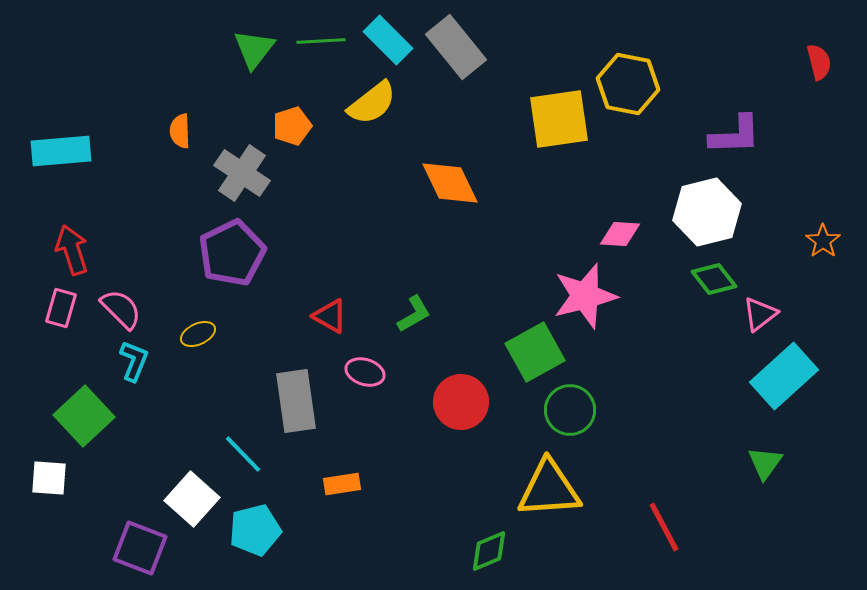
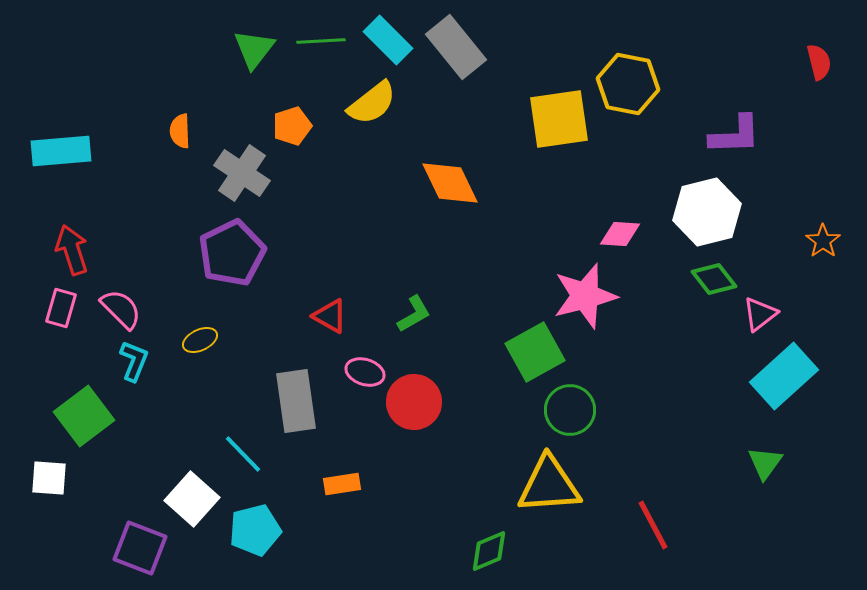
yellow ellipse at (198, 334): moved 2 px right, 6 px down
red circle at (461, 402): moved 47 px left
green square at (84, 416): rotated 6 degrees clockwise
yellow triangle at (549, 489): moved 4 px up
red line at (664, 527): moved 11 px left, 2 px up
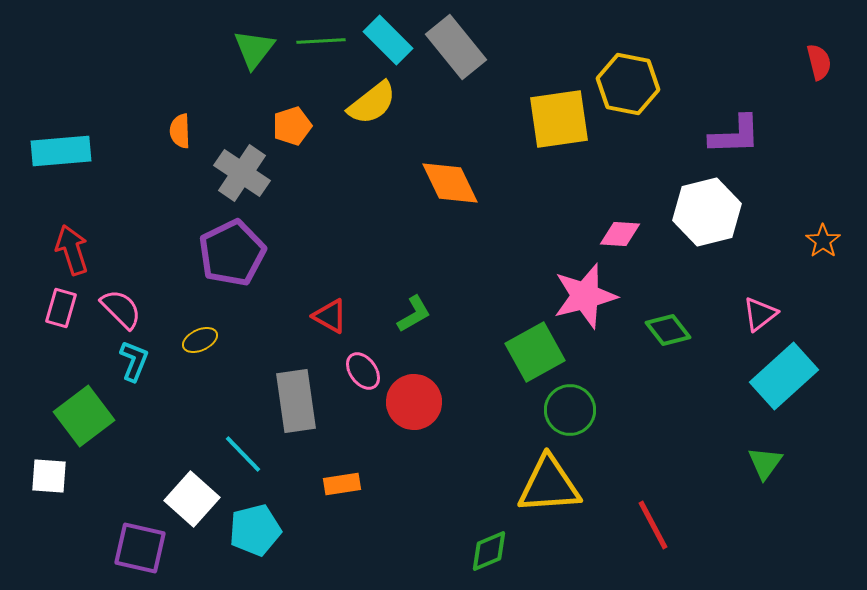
green diamond at (714, 279): moved 46 px left, 51 px down
pink ellipse at (365, 372): moved 2 px left, 1 px up; rotated 36 degrees clockwise
white square at (49, 478): moved 2 px up
purple square at (140, 548): rotated 8 degrees counterclockwise
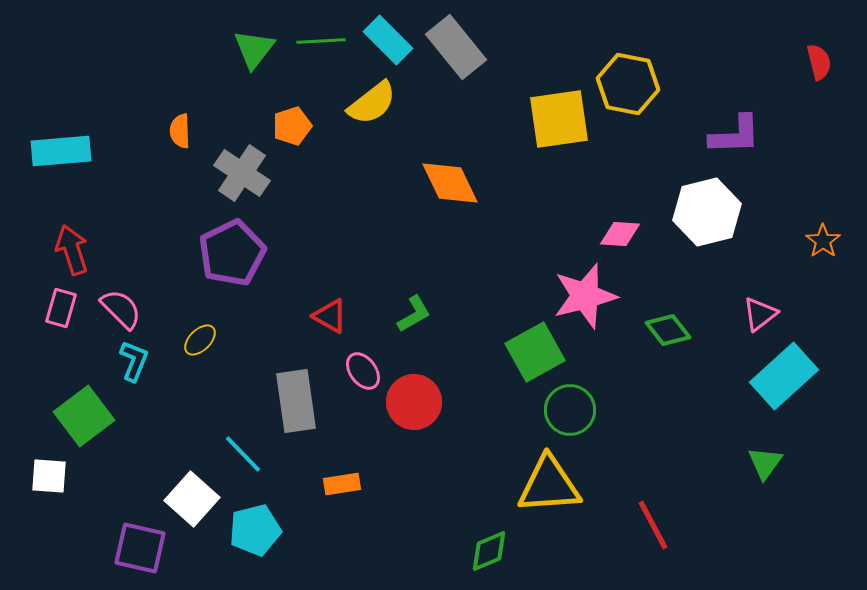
yellow ellipse at (200, 340): rotated 20 degrees counterclockwise
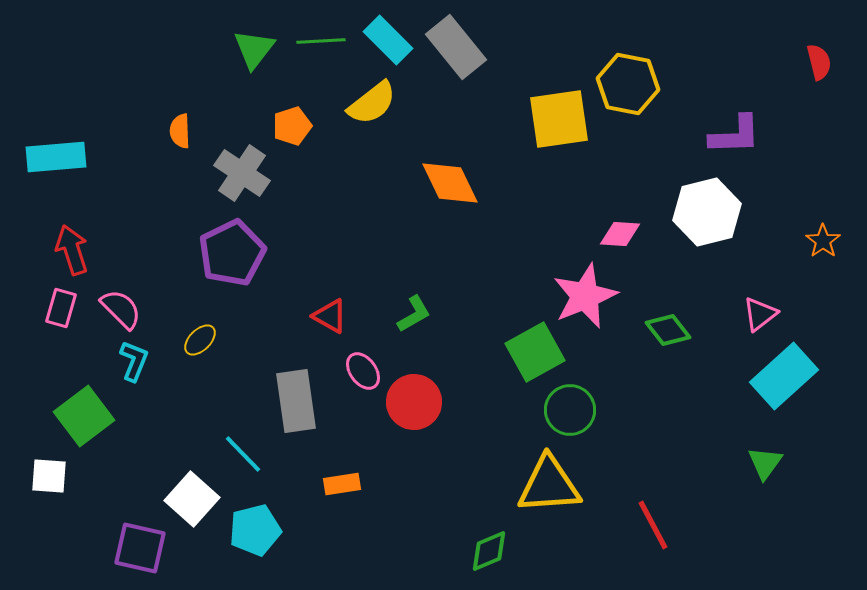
cyan rectangle at (61, 151): moved 5 px left, 6 px down
pink star at (585, 296): rotated 8 degrees counterclockwise
